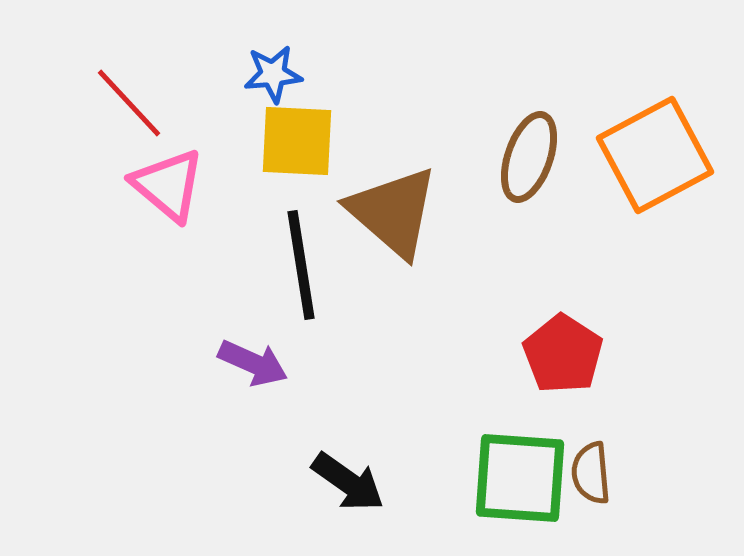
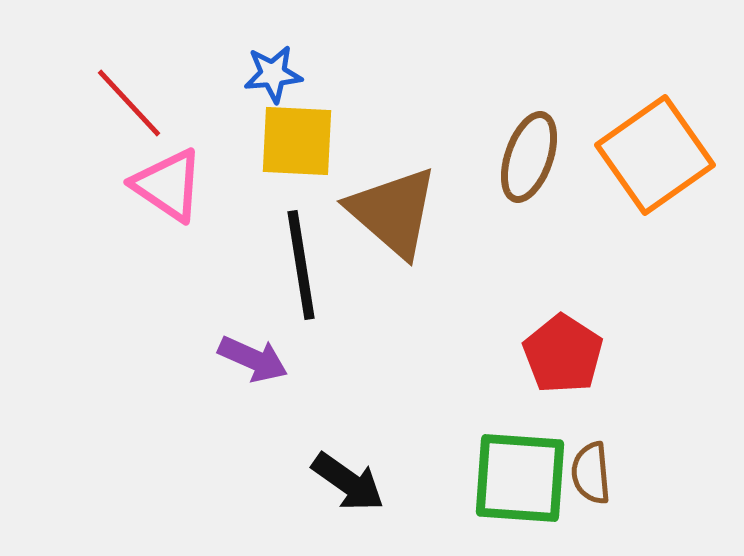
orange square: rotated 7 degrees counterclockwise
pink triangle: rotated 6 degrees counterclockwise
purple arrow: moved 4 px up
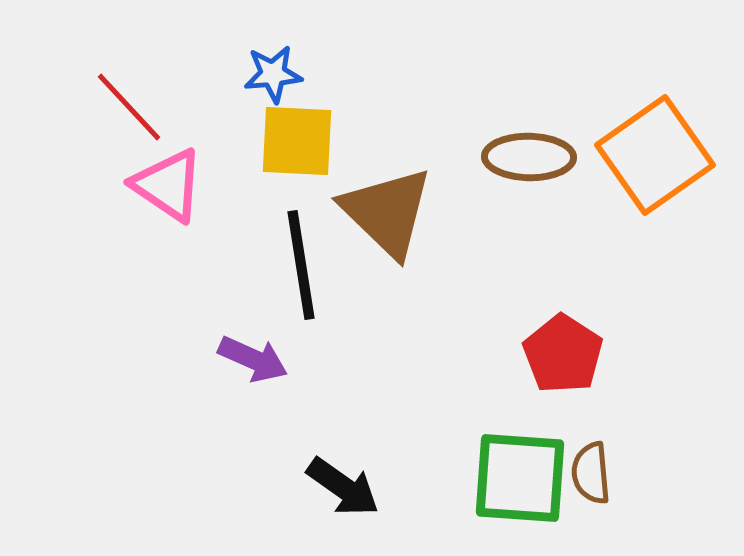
red line: moved 4 px down
brown ellipse: rotated 72 degrees clockwise
brown triangle: moved 6 px left; rotated 3 degrees clockwise
black arrow: moved 5 px left, 5 px down
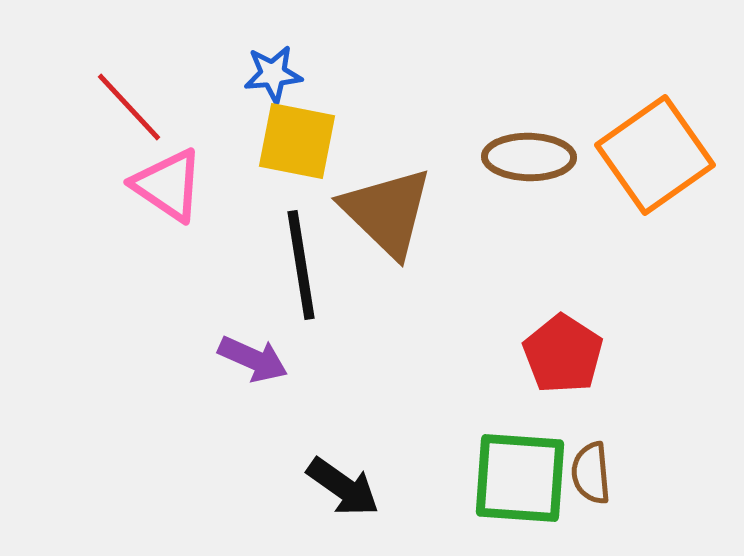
yellow square: rotated 8 degrees clockwise
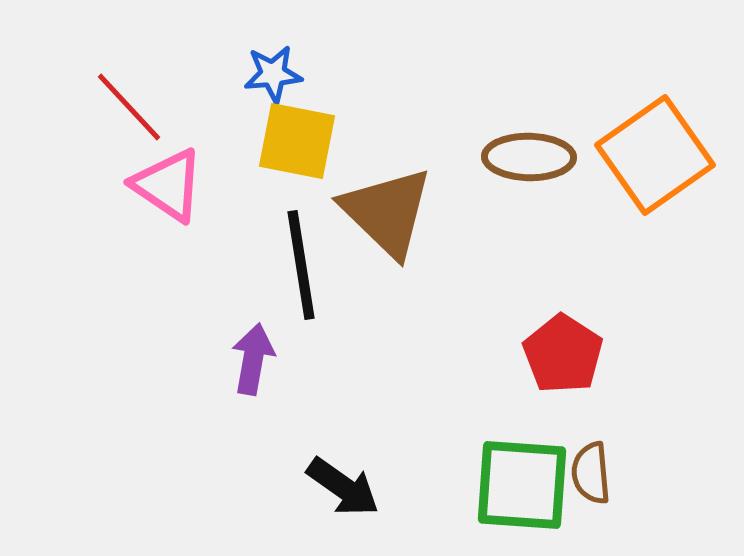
purple arrow: rotated 104 degrees counterclockwise
green square: moved 2 px right, 7 px down
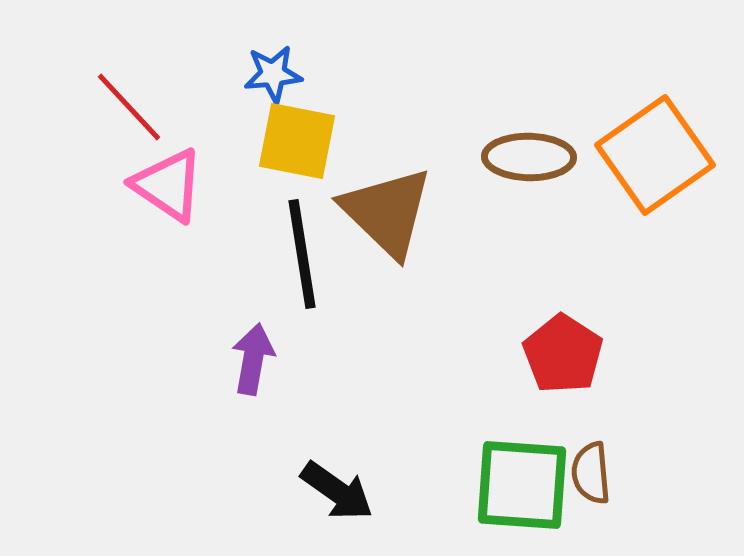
black line: moved 1 px right, 11 px up
black arrow: moved 6 px left, 4 px down
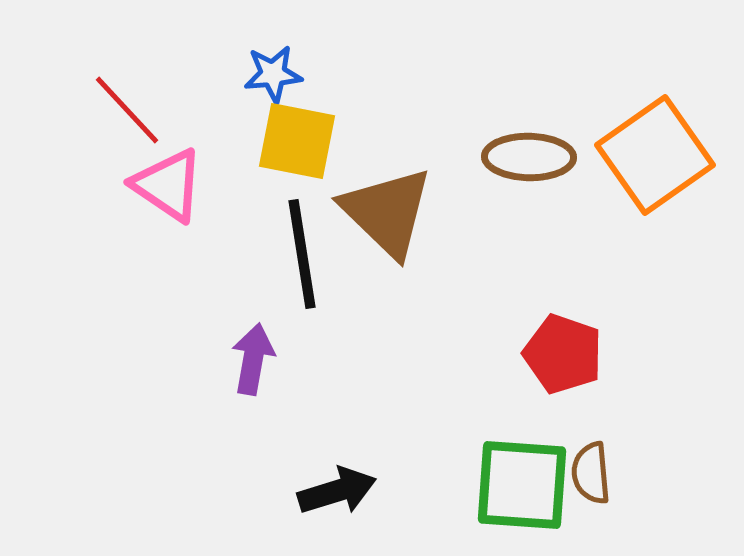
red line: moved 2 px left, 3 px down
red pentagon: rotated 14 degrees counterclockwise
black arrow: rotated 52 degrees counterclockwise
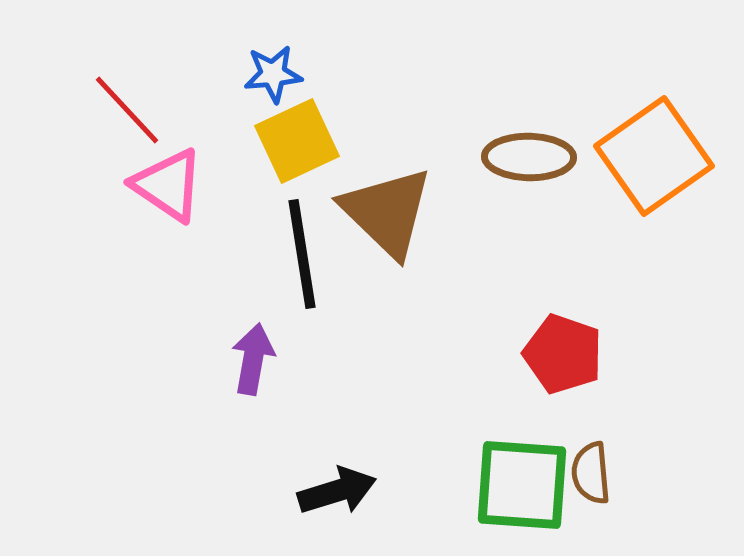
yellow square: rotated 36 degrees counterclockwise
orange square: moved 1 px left, 1 px down
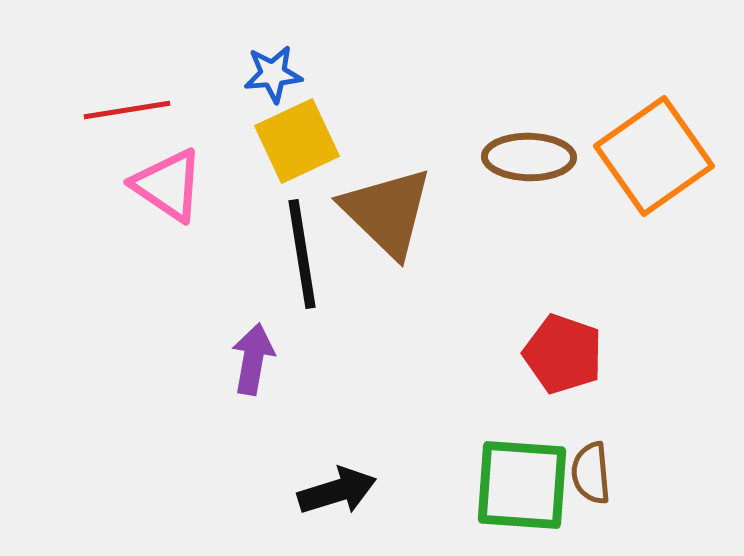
red line: rotated 56 degrees counterclockwise
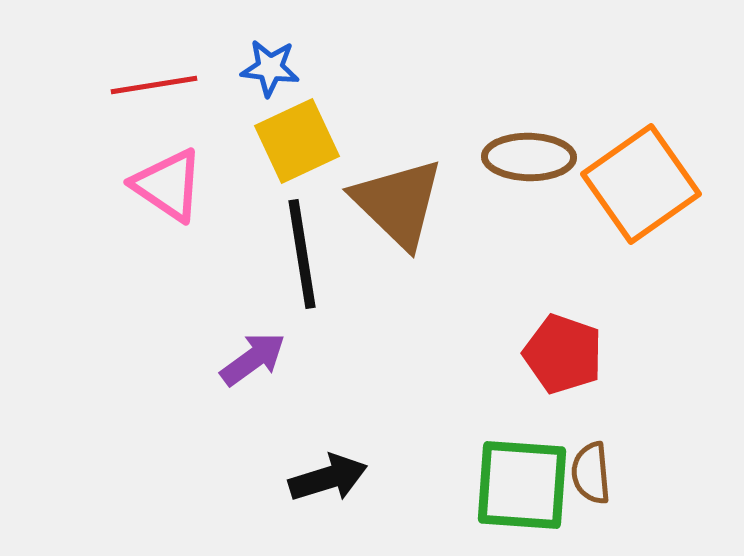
blue star: moved 3 px left, 6 px up; rotated 12 degrees clockwise
red line: moved 27 px right, 25 px up
orange square: moved 13 px left, 28 px down
brown triangle: moved 11 px right, 9 px up
purple arrow: rotated 44 degrees clockwise
black arrow: moved 9 px left, 13 px up
